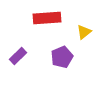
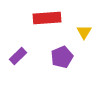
yellow triangle: rotated 21 degrees counterclockwise
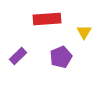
red rectangle: moved 1 px down
purple pentagon: moved 1 px left
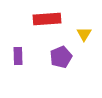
yellow triangle: moved 2 px down
purple rectangle: rotated 48 degrees counterclockwise
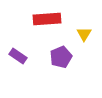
purple rectangle: rotated 54 degrees counterclockwise
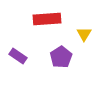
purple pentagon: rotated 10 degrees counterclockwise
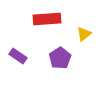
yellow triangle: rotated 21 degrees clockwise
purple pentagon: moved 1 px left, 1 px down
